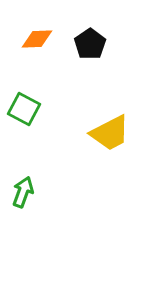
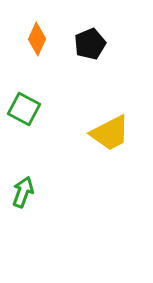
orange diamond: rotated 64 degrees counterclockwise
black pentagon: rotated 12 degrees clockwise
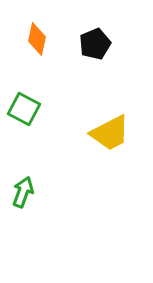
orange diamond: rotated 12 degrees counterclockwise
black pentagon: moved 5 px right
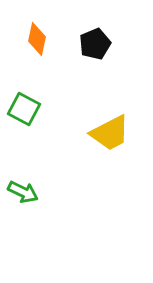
green arrow: rotated 96 degrees clockwise
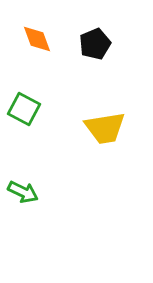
orange diamond: rotated 32 degrees counterclockwise
yellow trapezoid: moved 5 px left, 5 px up; rotated 18 degrees clockwise
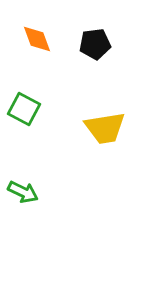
black pentagon: rotated 16 degrees clockwise
